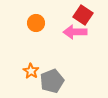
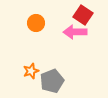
orange star: rotated 21 degrees clockwise
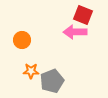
red square: rotated 12 degrees counterclockwise
orange circle: moved 14 px left, 17 px down
orange star: rotated 21 degrees clockwise
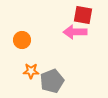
red square: rotated 12 degrees counterclockwise
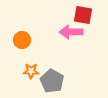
pink arrow: moved 4 px left
gray pentagon: rotated 20 degrees counterclockwise
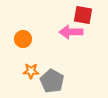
orange circle: moved 1 px right, 1 px up
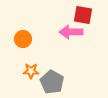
gray pentagon: moved 1 px down
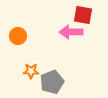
orange circle: moved 5 px left, 3 px up
gray pentagon: rotated 20 degrees clockwise
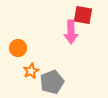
pink arrow: rotated 90 degrees counterclockwise
orange circle: moved 12 px down
orange star: rotated 28 degrees counterclockwise
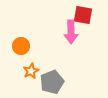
orange circle: moved 3 px right, 2 px up
